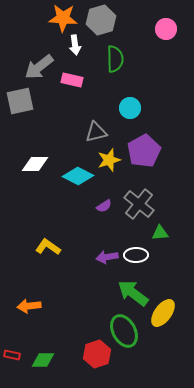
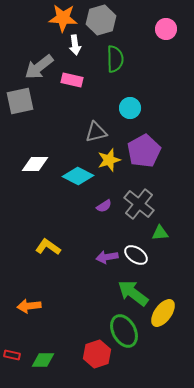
white ellipse: rotated 35 degrees clockwise
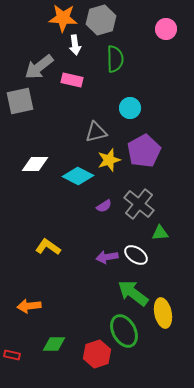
yellow ellipse: rotated 48 degrees counterclockwise
green diamond: moved 11 px right, 16 px up
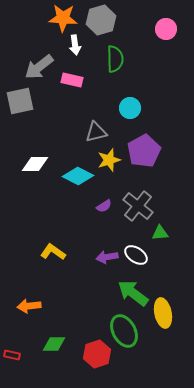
gray cross: moved 1 px left, 2 px down
yellow L-shape: moved 5 px right, 5 px down
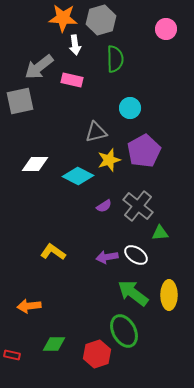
yellow ellipse: moved 6 px right, 18 px up; rotated 12 degrees clockwise
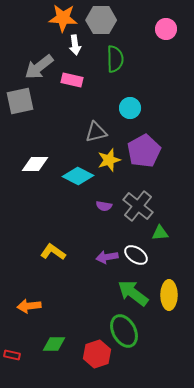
gray hexagon: rotated 16 degrees clockwise
purple semicircle: rotated 42 degrees clockwise
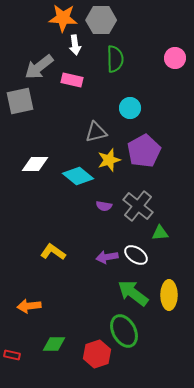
pink circle: moved 9 px right, 29 px down
cyan diamond: rotated 12 degrees clockwise
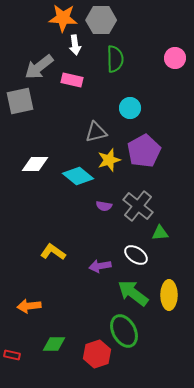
purple arrow: moved 7 px left, 9 px down
